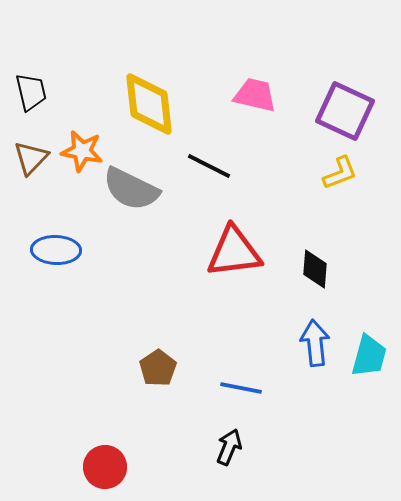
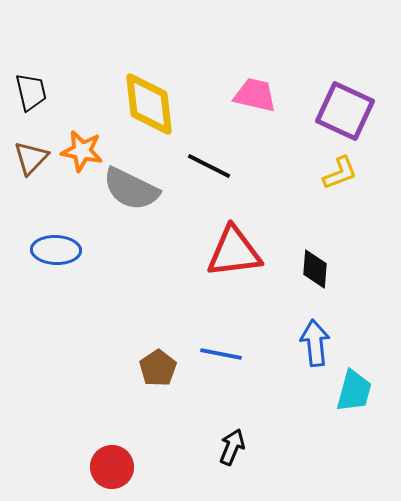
cyan trapezoid: moved 15 px left, 35 px down
blue line: moved 20 px left, 34 px up
black arrow: moved 3 px right
red circle: moved 7 px right
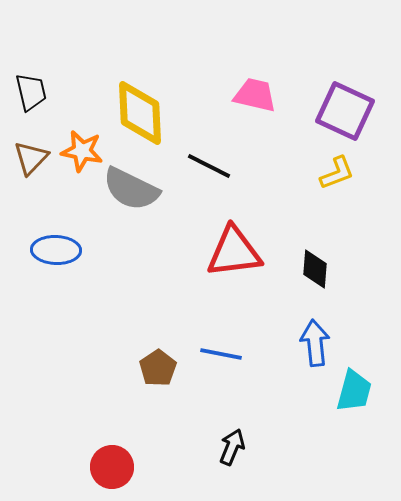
yellow diamond: moved 9 px left, 9 px down; rotated 4 degrees clockwise
yellow L-shape: moved 3 px left
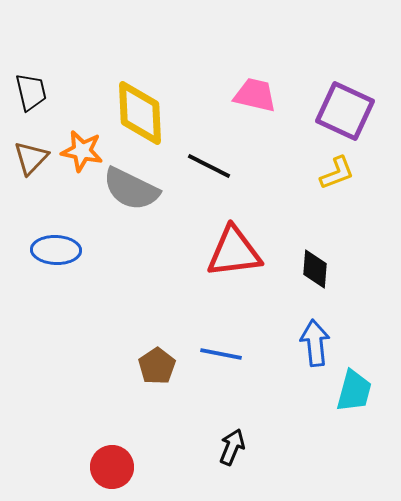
brown pentagon: moved 1 px left, 2 px up
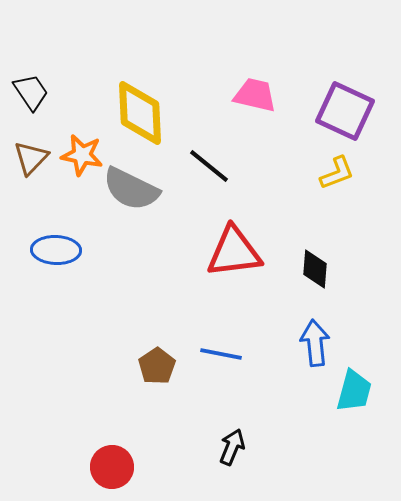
black trapezoid: rotated 21 degrees counterclockwise
orange star: moved 4 px down
black line: rotated 12 degrees clockwise
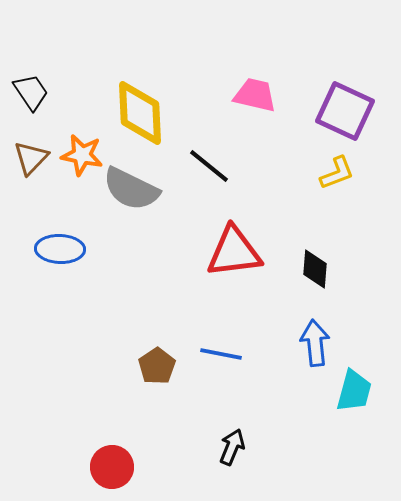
blue ellipse: moved 4 px right, 1 px up
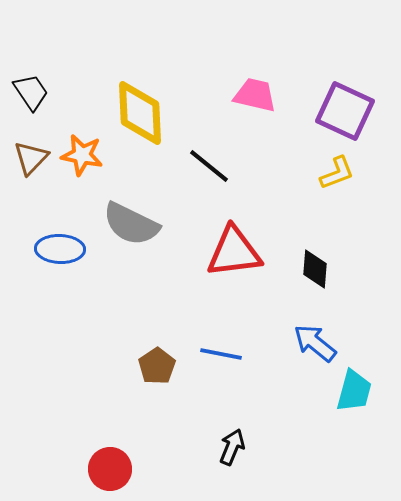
gray semicircle: moved 35 px down
blue arrow: rotated 45 degrees counterclockwise
red circle: moved 2 px left, 2 px down
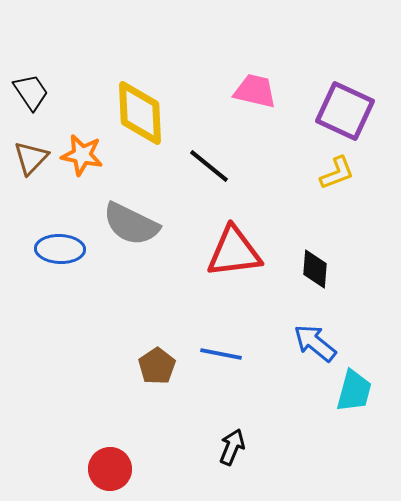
pink trapezoid: moved 4 px up
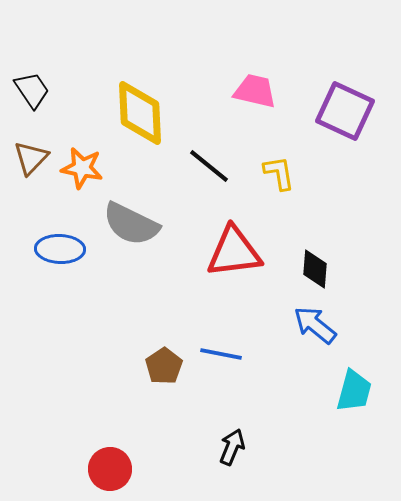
black trapezoid: moved 1 px right, 2 px up
orange star: moved 13 px down
yellow L-shape: moved 58 px left; rotated 78 degrees counterclockwise
blue arrow: moved 18 px up
brown pentagon: moved 7 px right
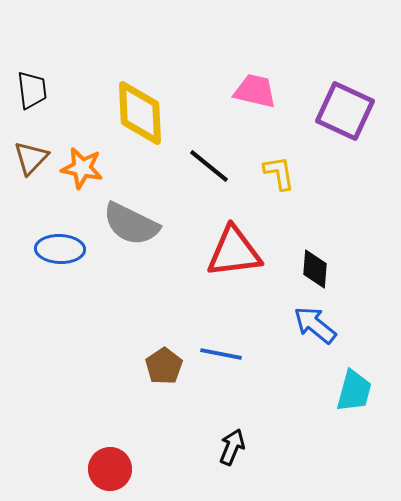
black trapezoid: rotated 27 degrees clockwise
